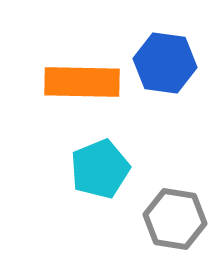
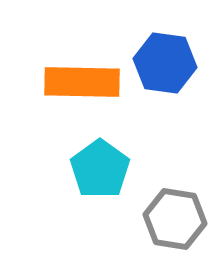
cyan pentagon: rotated 14 degrees counterclockwise
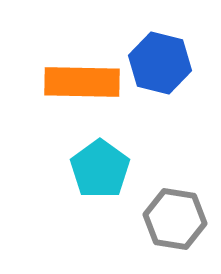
blue hexagon: moved 5 px left; rotated 6 degrees clockwise
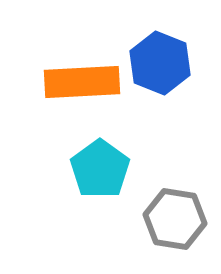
blue hexagon: rotated 8 degrees clockwise
orange rectangle: rotated 4 degrees counterclockwise
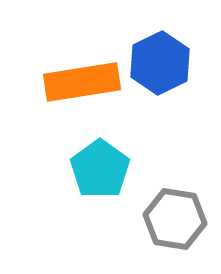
blue hexagon: rotated 12 degrees clockwise
orange rectangle: rotated 6 degrees counterclockwise
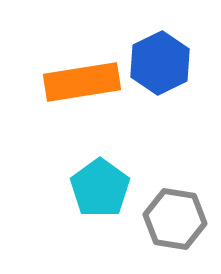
cyan pentagon: moved 19 px down
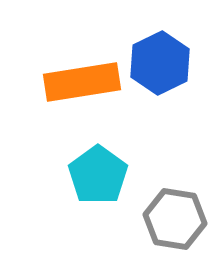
cyan pentagon: moved 2 px left, 13 px up
